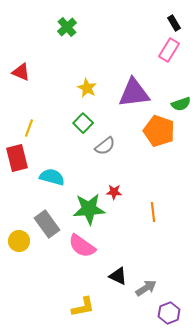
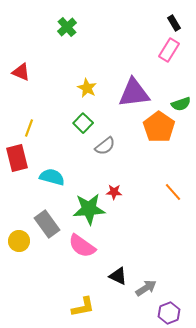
orange pentagon: moved 4 px up; rotated 16 degrees clockwise
orange line: moved 20 px right, 20 px up; rotated 36 degrees counterclockwise
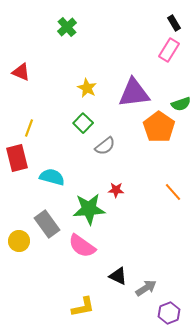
red star: moved 2 px right, 2 px up
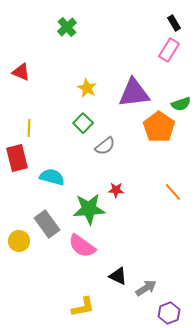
yellow line: rotated 18 degrees counterclockwise
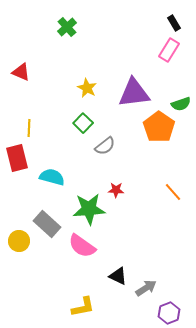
gray rectangle: rotated 12 degrees counterclockwise
